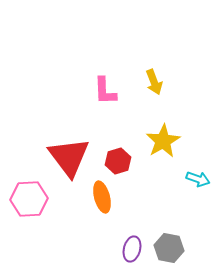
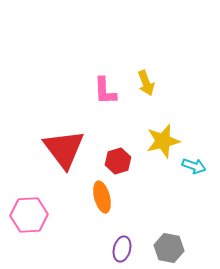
yellow arrow: moved 8 px left, 1 px down
yellow star: rotated 16 degrees clockwise
red triangle: moved 5 px left, 8 px up
cyan arrow: moved 4 px left, 13 px up
pink hexagon: moved 16 px down
purple ellipse: moved 10 px left
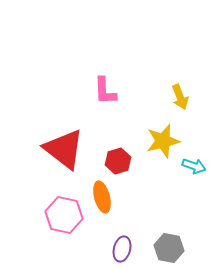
yellow arrow: moved 34 px right, 14 px down
red triangle: rotated 15 degrees counterclockwise
pink hexagon: moved 35 px right; rotated 15 degrees clockwise
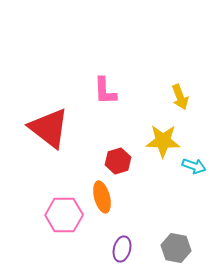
yellow star: rotated 16 degrees clockwise
red triangle: moved 15 px left, 21 px up
pink hexagon: rotated 12 degrees counterclockwise
gray hexagon: moved 7 px right
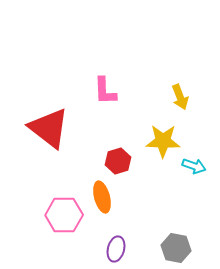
purple ellipse: moved 6 px left
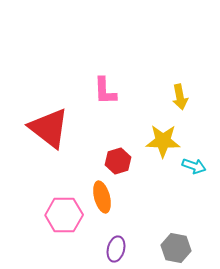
yellow arrow: rotated 10 degrees clockwise
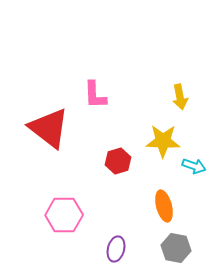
pink L-shape: moved 10 px left, 4 px down
orange ellipse: moved 62 px right, 9 px down
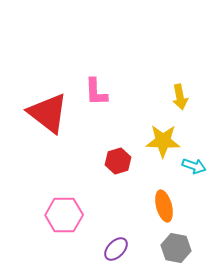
pink L-shape: moved 1 px right, 3 px up
red triangle: moved 1 px left, 15 px up
purple ellipse: rotated 30 degrees clockwise
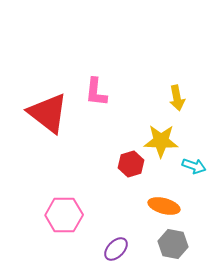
pink L-shape: rotated 8 degrees clockwise
yellow arrow: moved 3 px left, 1 px down
yellow star: moved 2 px left
red hexagon: moved 13 px right, 3 px down
orange ellipse: rotated 60 degrees counterclockwise
gray hexagon: moved 3 px left, 4 px up
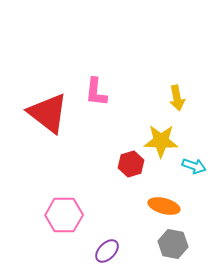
purple ellipse: moved 9 px left, 2 px down
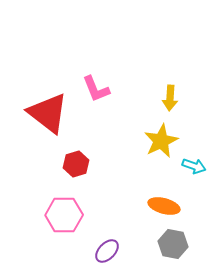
pink L-shape: moved 3 px up; rotated 28 degrees counterclockwise
yellow arrow: moved 7 px left; rotated 15 degrees clockwise
yellow star: rotated 28 degrees counterclockwise
red hexagon: moved 55 px left
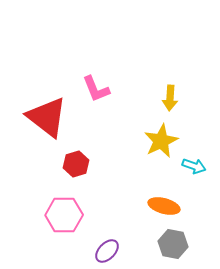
red triangle: moved 1 px left, 4 px down
